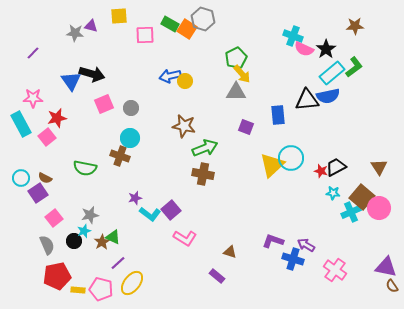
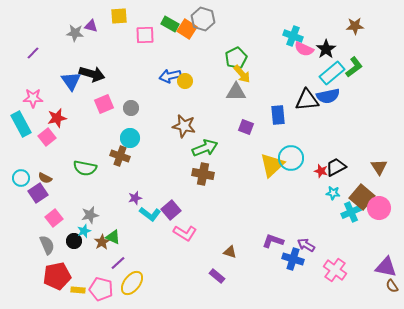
pink L-shape at (185, 238): moved 5 px up
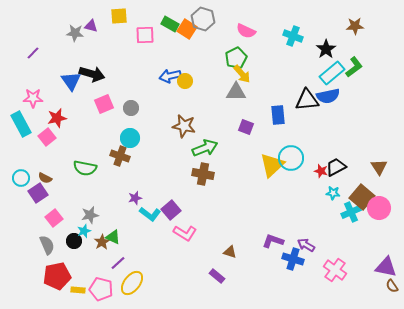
pink semicircle at (304, 49): moved 58 px left, 18 px up
